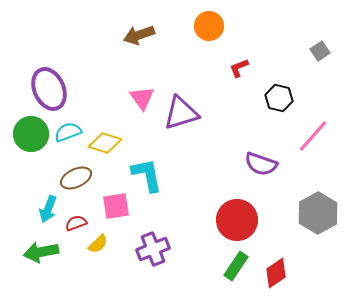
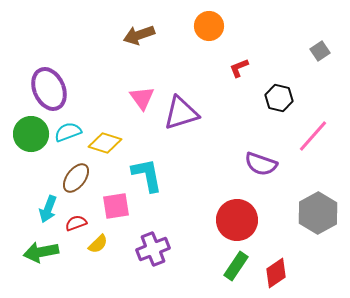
brown ellipse: rotated 28 degrees counterclockwise
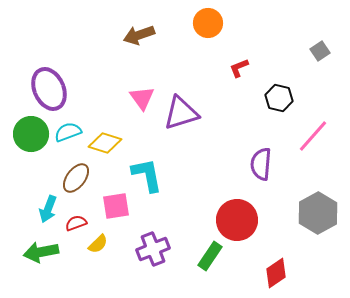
orange circle: moved 1 px left, 3 px up
purple semicircle: rotated 76 degrees clockwise
green rectangle: moved 26 px left, 10 px up
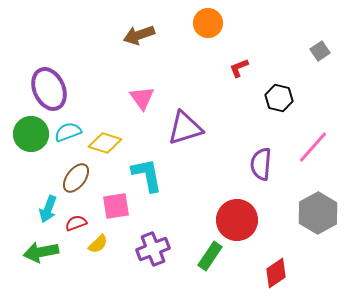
purple triangle: moved 4 px right, 15 px down
pink line: moved 11 px down
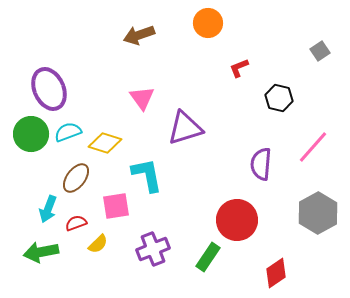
green rectangle: moved 2 px left, 1 px down
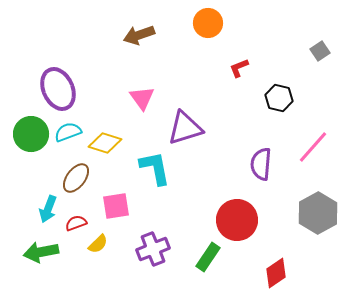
purple ellipse: moved 9 px right
cyan L-shape: moved 8 px right, 7 px up
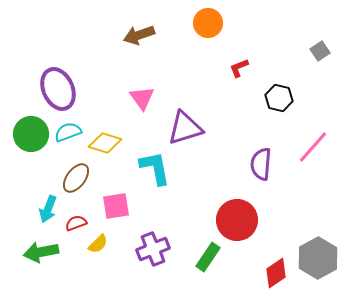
gray hexagon: moved 45 px down
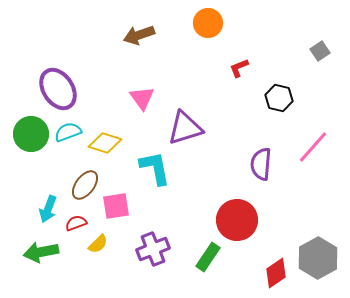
purple ellipse: rotated 9 degrees counterclockwise
brown ellipse: moved 9 px right, 7 px down
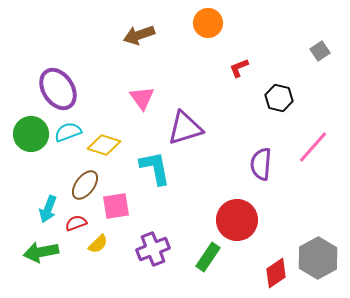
yellow diamond: moved 1 px left, 2 px down
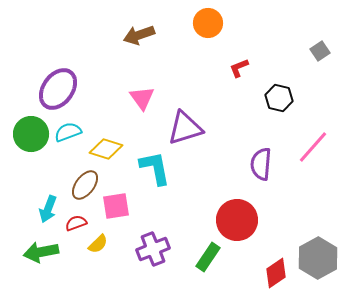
purple ellipse: rotated 69 degrees clockwise
yellow diamond: moved 2 px right, 4 px down
